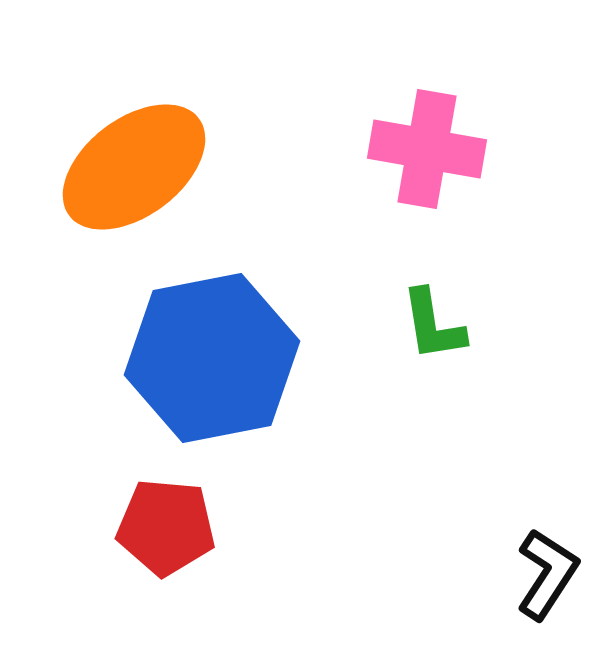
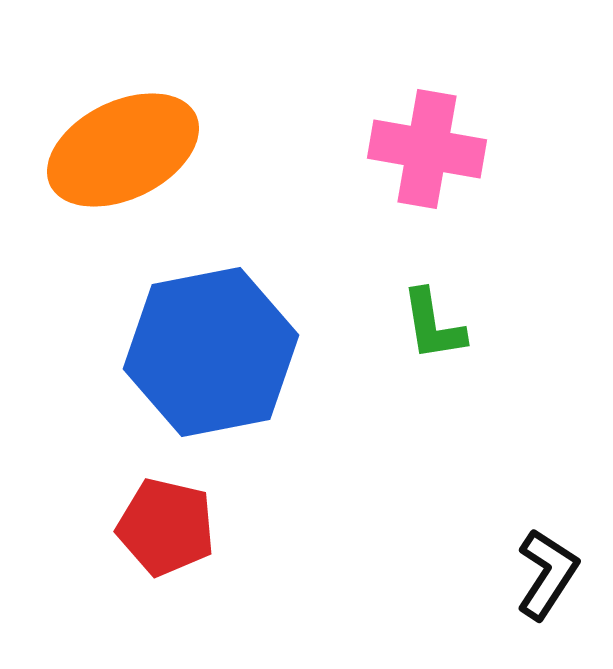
orange ellipse: moved 11 px left, 17 px up; rotated 11 degrees clockwise
blue hexagon: moved 1 px left, 6 px up
red pentagon: rotated 8 degrees clockwise
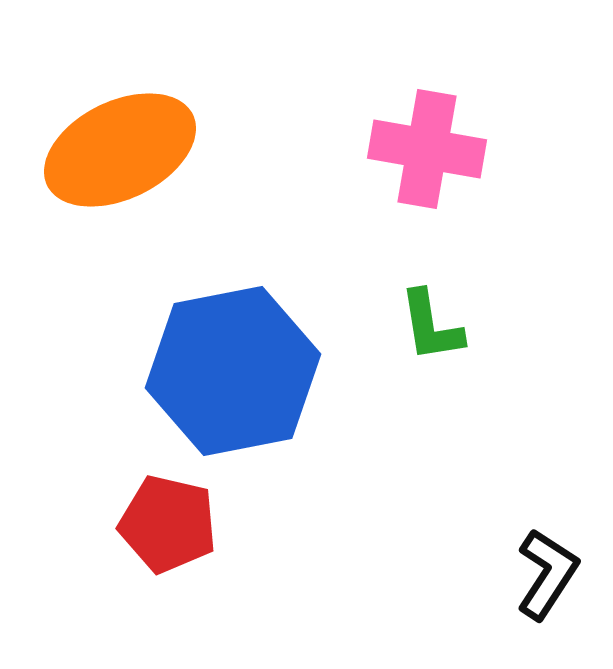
orange ellipse: moved 3 px left
green L-shape: moved 2 px left, 1 px down
blue hexagon: moved 22 px right, 19 px down
red pentagon: moved 2 px right, 3 px up
